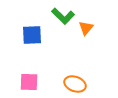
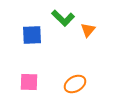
green L-shape: moved 2 px down
orange triangle: moved 2 px right, 2 px down
orange ellipse: rotated 50 degrees counterclockwise
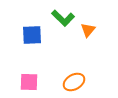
orange ellipse: moved 1 px left, 2 px up
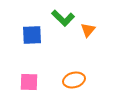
orange ellipse: moved 2 px up; rotated 15 degrees clockwise
